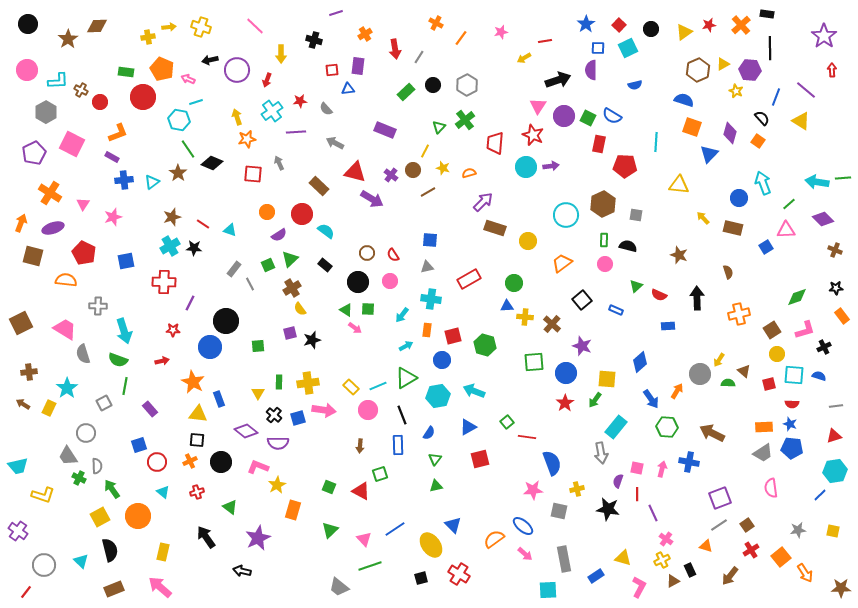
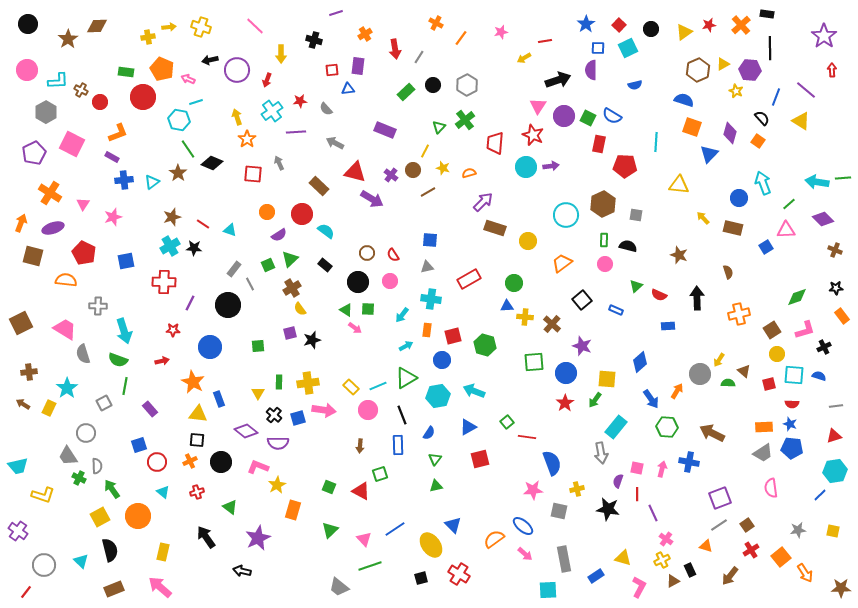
orange star at (247, 139): rotated 24 degrees counterclockwise
black circle at (226, 321): moved 2 px right, 16 px up
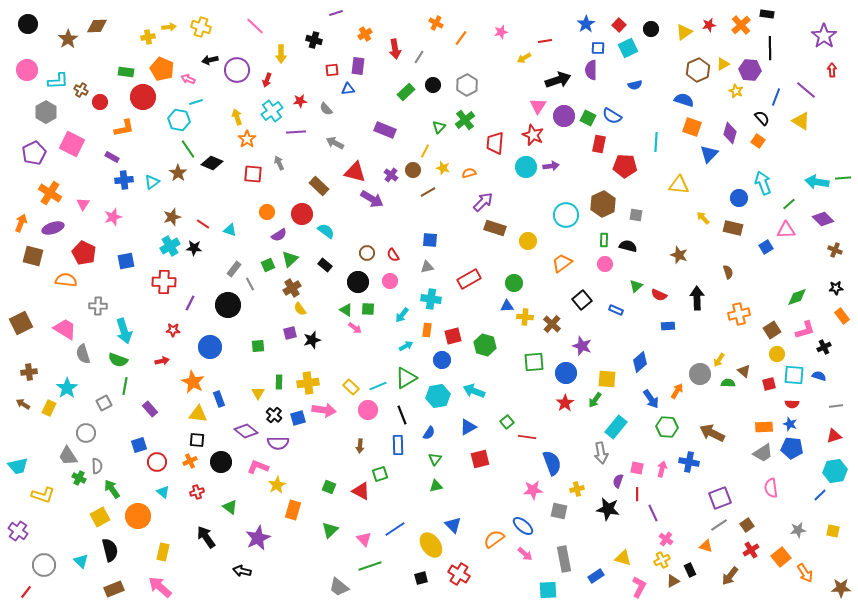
orange L-shape at (118, 133): moved 6 px right, 5 px up; rotated 10 degrees clockwise
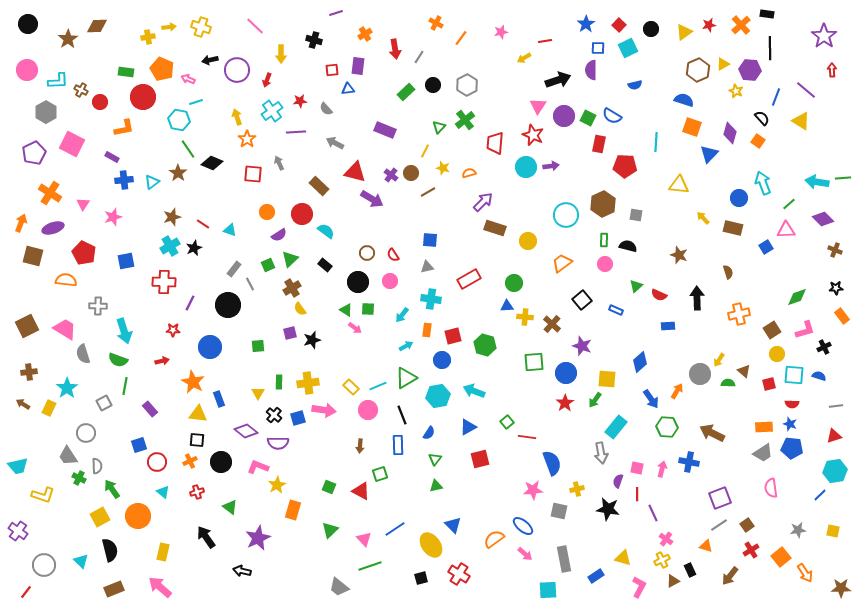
brown circle at (413, 170): moved 2 px left, 3 px down
black star at (194, 248): rotated 28 degrees counterclockwise
brown square at (21, 323): moved 6 px right, 3 px down
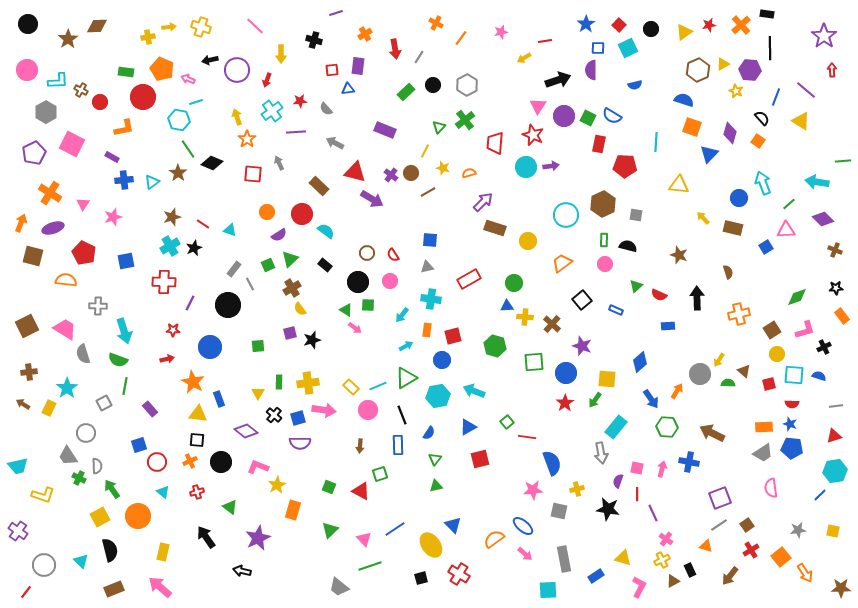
green line at (843, 178): moved 17 px up
green square at (368, 309): moved 4 px up
green hexagon at (485, 345): moved 10 px right, 1 px down
red arrow at (162, 361): moved 5 px right, 2 px up
purple semicircle at (278, 443): moved 22 px right
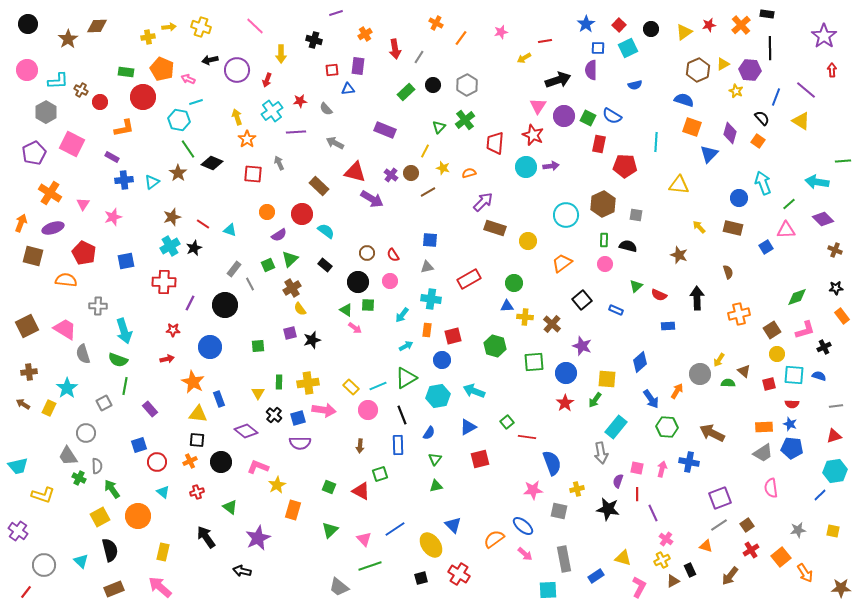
yellow arrow at (703, 218): moved 4 px left, 9 px down
black circle at (228, 305): moved 3 px left
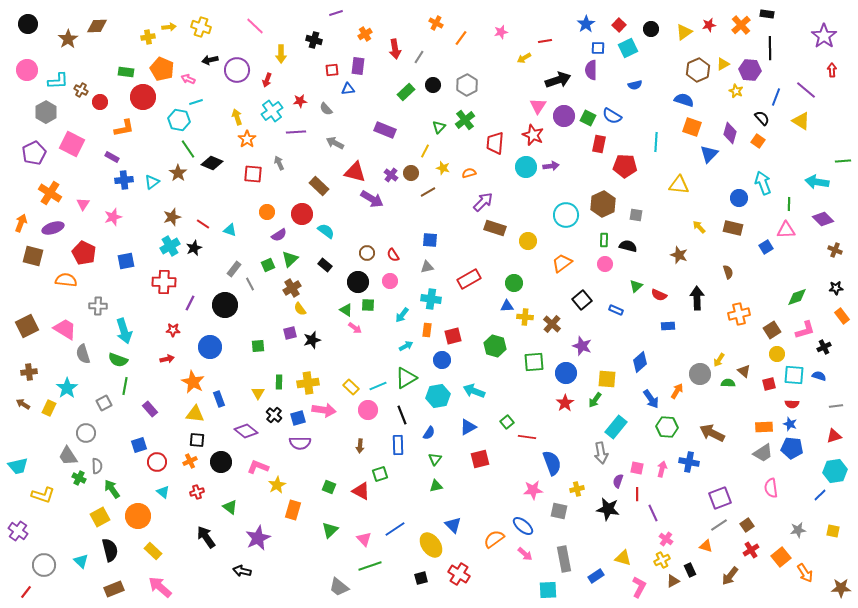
green line at (789, 204): rotated 48 degrees counterclockwise
yellow triangle at (198, 414): moved 3 px left
yellow rectangle at (163, 552): moved 10 px left, 1 px up; rotated 60 degrees counterclockwise
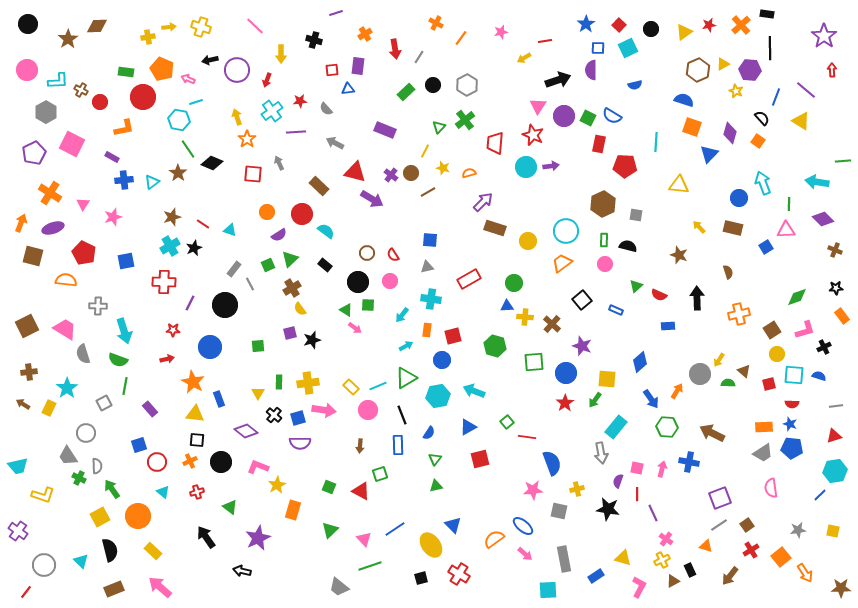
cyan circle at (566, 215): moved 16 px down
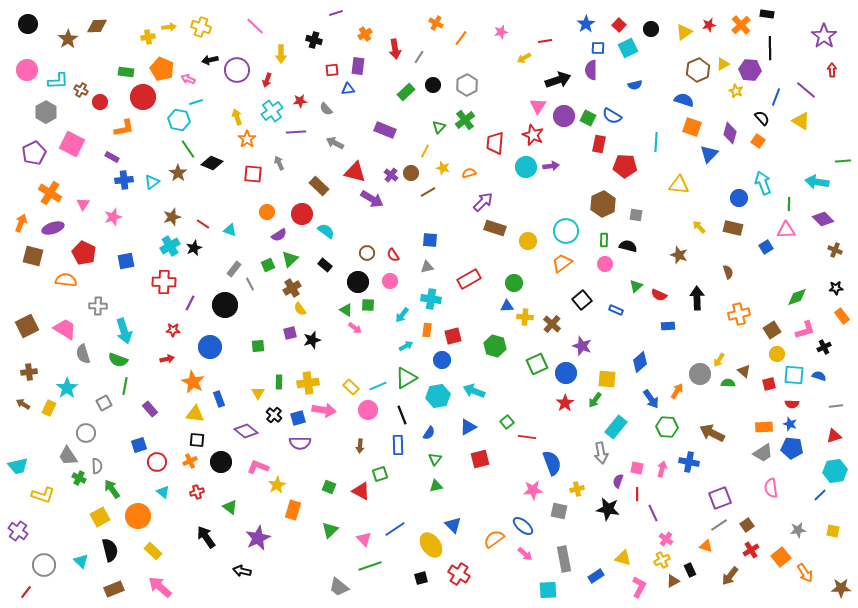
green square at (534, 362): moved 3 px right, 2 px down; rotated 20 degrees counterclockwise
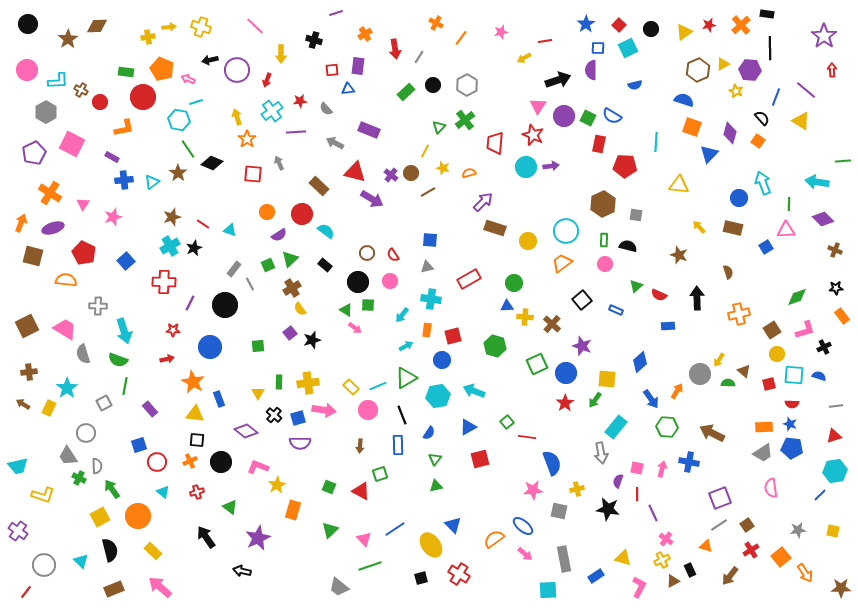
purple rectangle at (385, 130): moved 16 px left
blue square at (126, 261): rotated 30 degrees counterclockwise
purple square at (290, 333): rotated 24 degrees counterclockwise
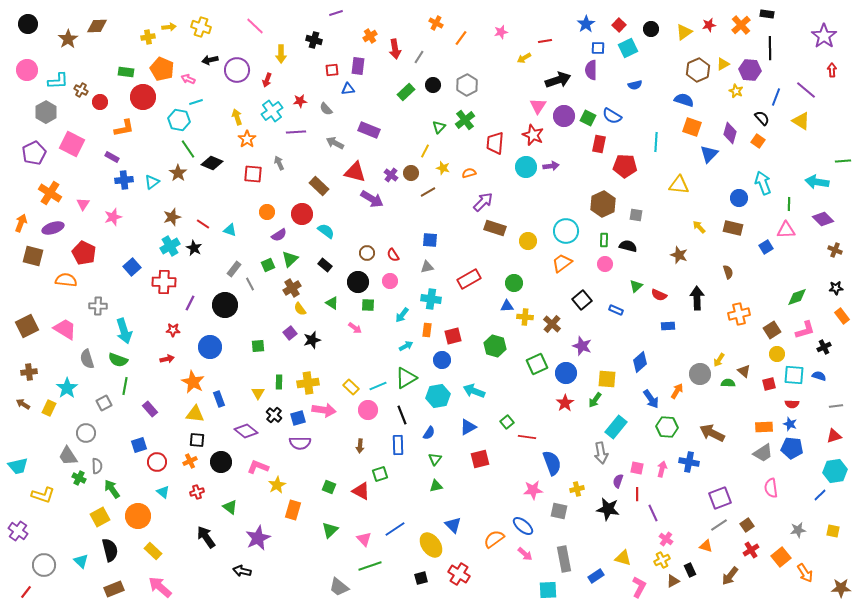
orange cross at (365, 34): moved 5 px right, 2 px down
black star at (194, 248): rotated 21 degrees counterclockwise
blue square at (126, 261): moved 6 px right, 6 px down
green triangle at (346, 310): moved 14 px left, 7 px up
gray semicircle at (83, 354): moved 4 px right, 5 px down
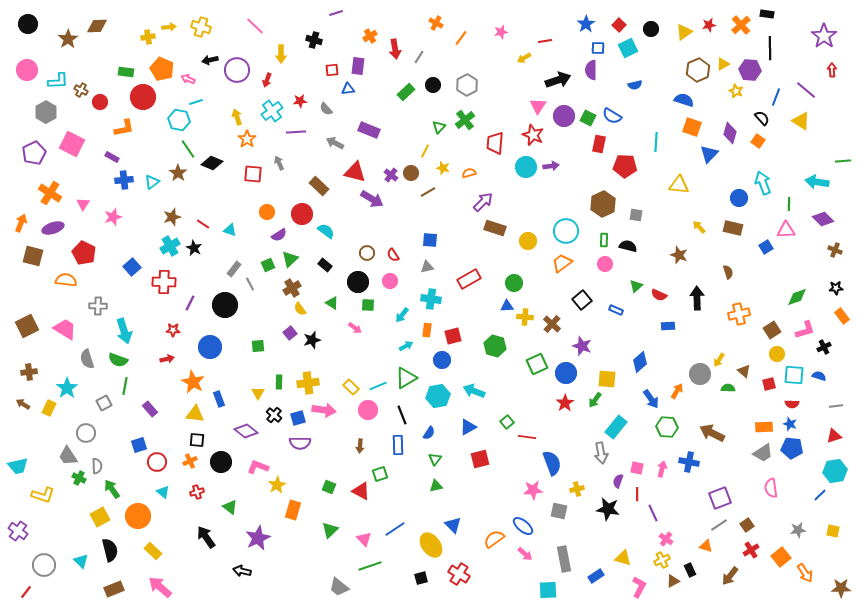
green semicircle at (728, 383): moved 5 px down
